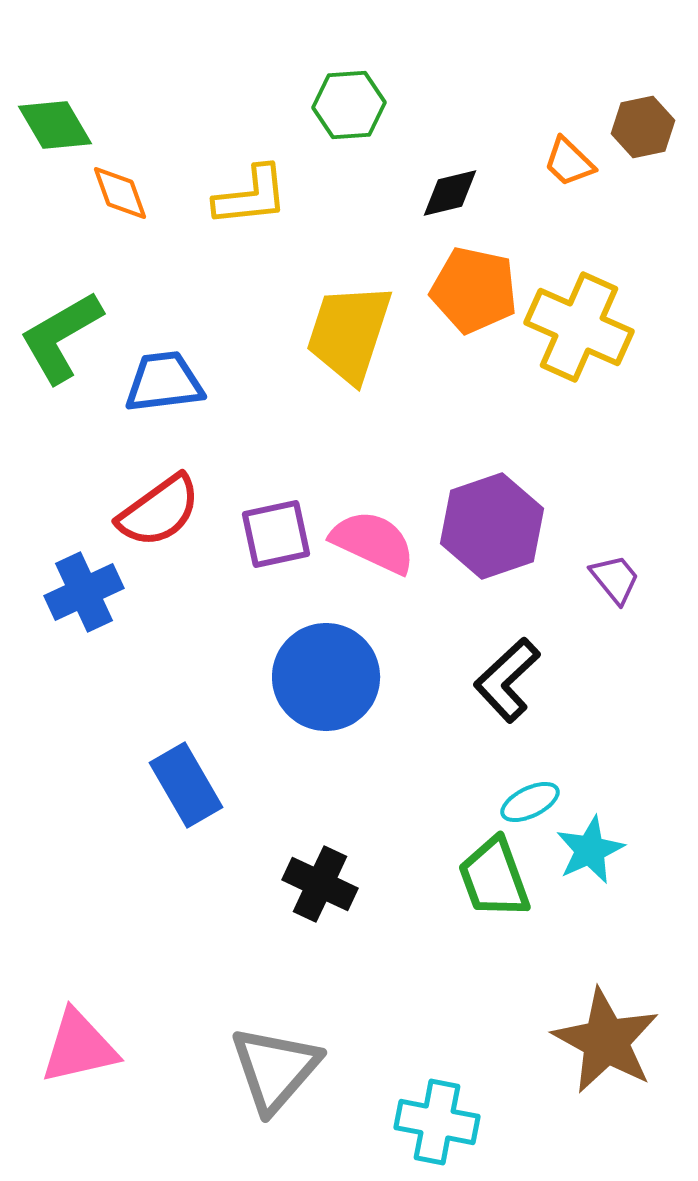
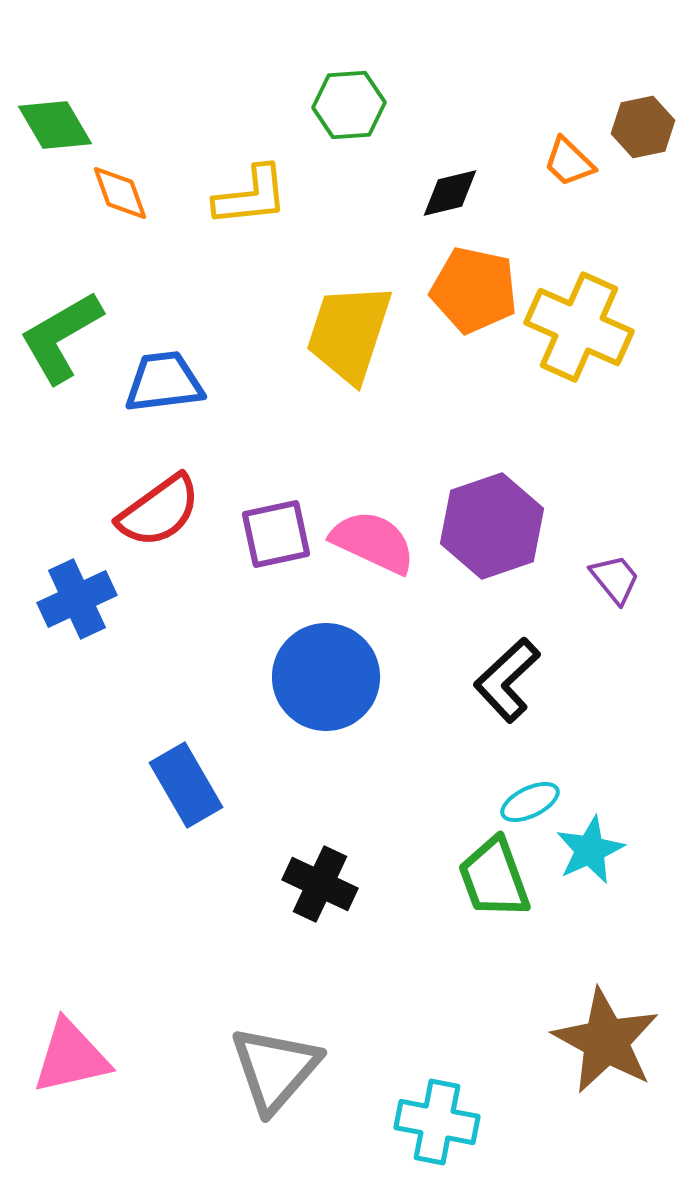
blue cross: moved 7 px left, 7 px down
pink triangle: moved 8 px left, 10 px down
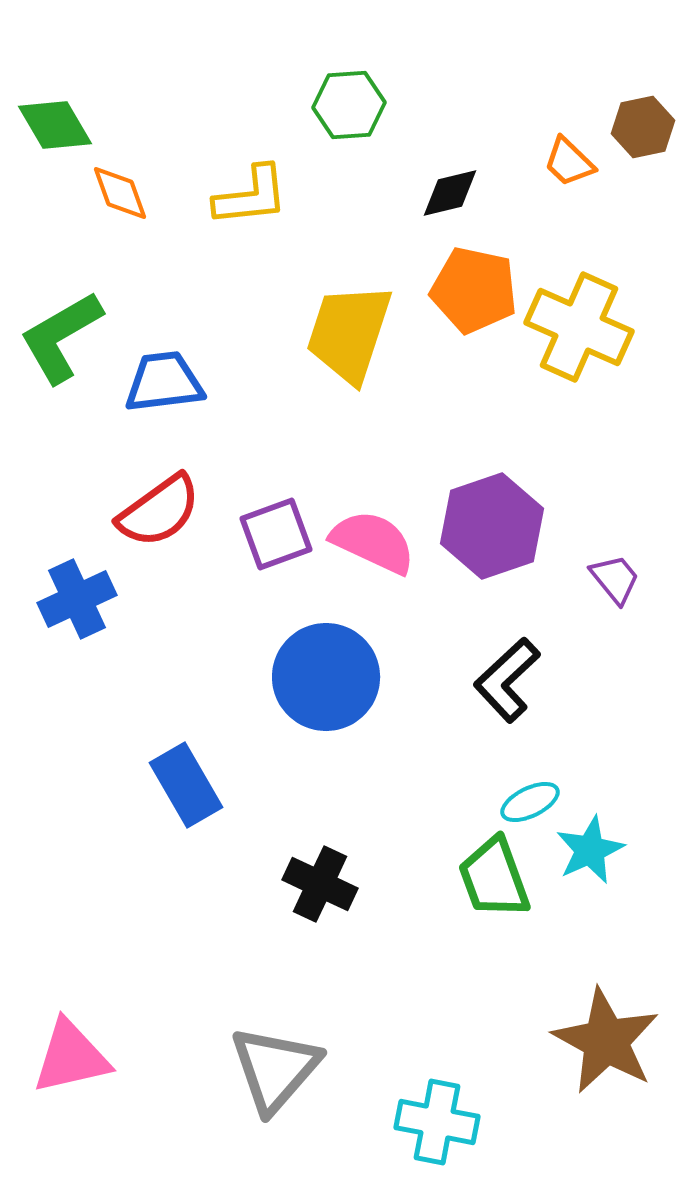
purple square: rotated 8 degrees counterclockwise
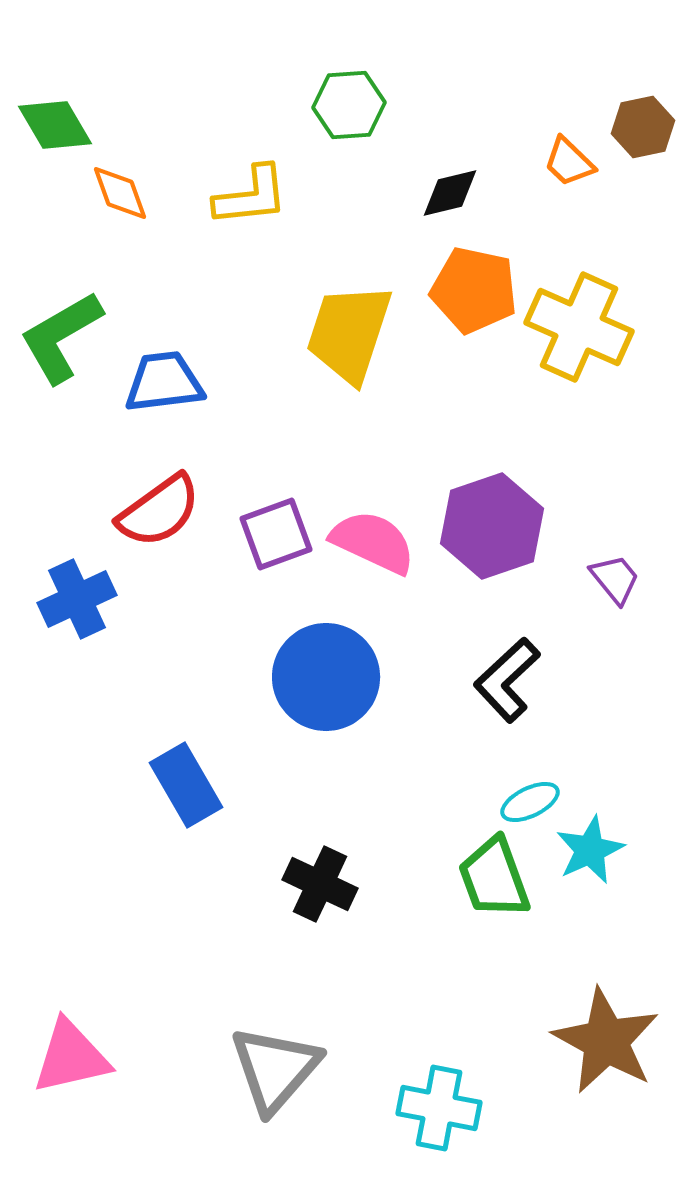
cyan cross: moved 2 px right, 14 px up
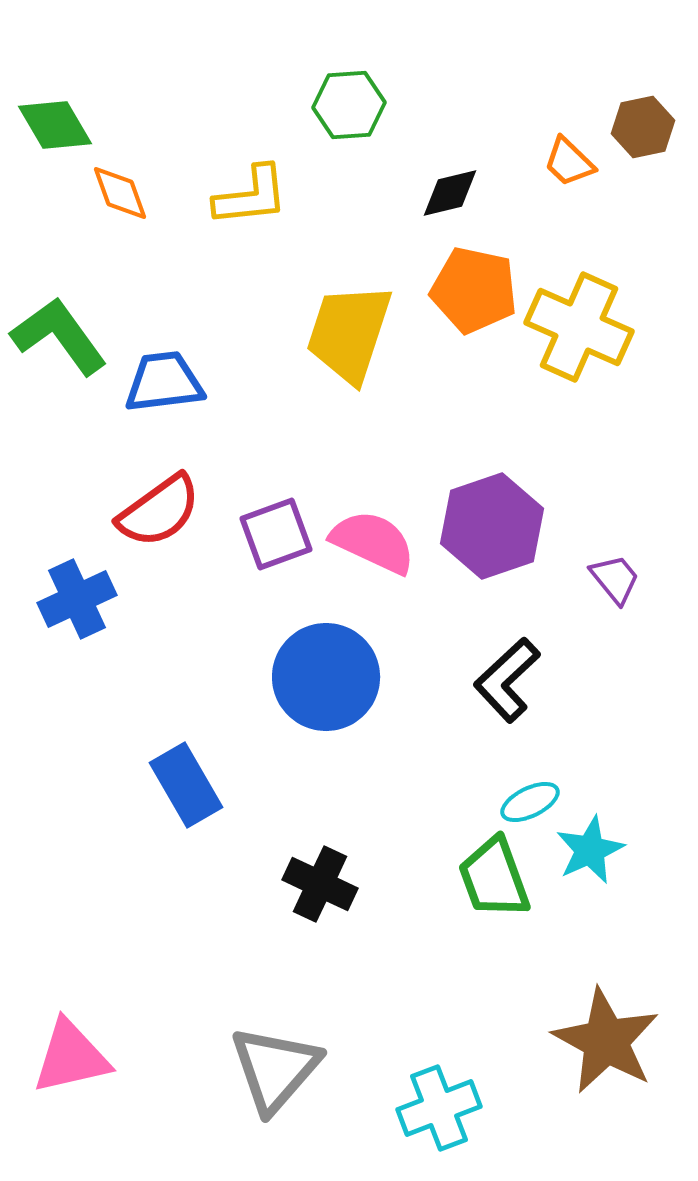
green L-shape: moved 2 px left, 1 px up; rotated 84 degrees clockwise
cyan cross: rotated 32 degrees counterclockwise
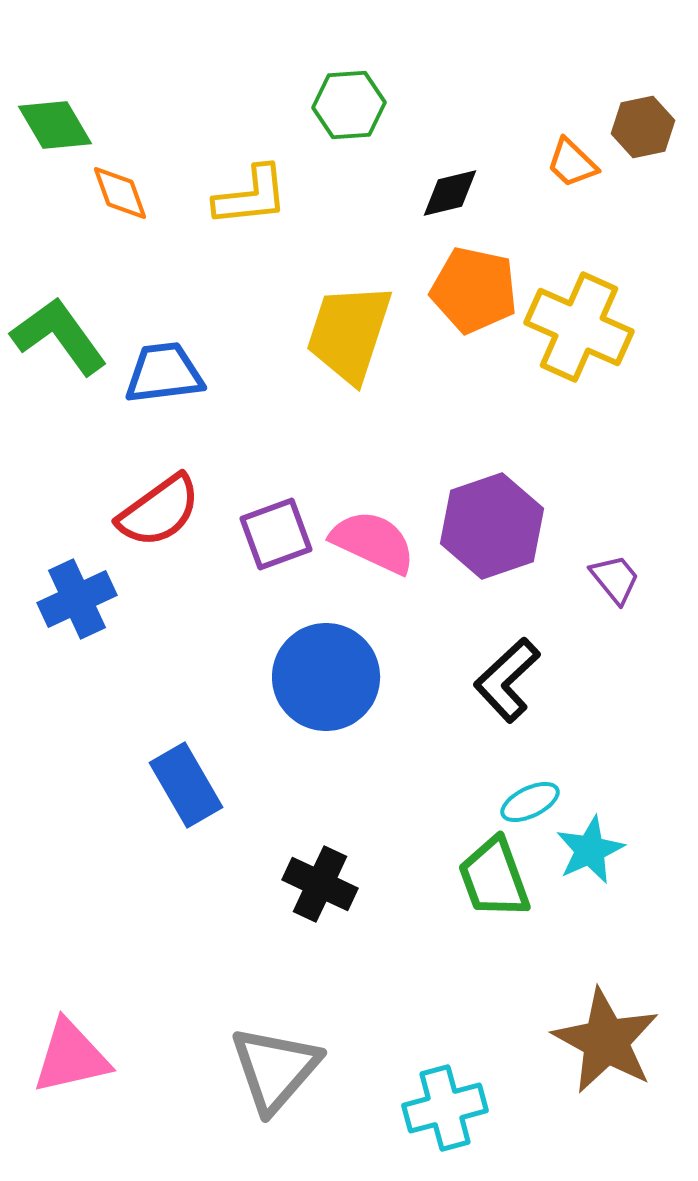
orange trapezoid: moved 3 px right, 1 px down
blue trapezoid: moved 9 px up
cyan cross: moved 6 px right; rotated 6 degrees clockwise
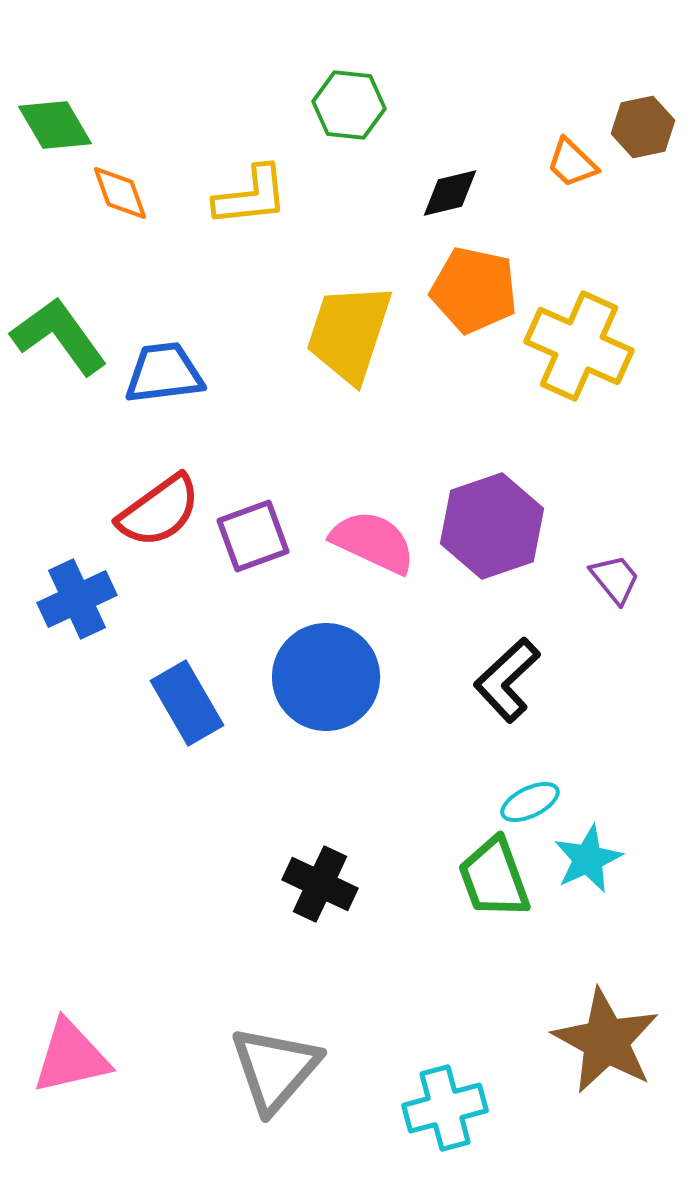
green hexagon: rotated 10 degrees clockwise
yellow cross: moved 19 px down
purple square: moved 23 px left, 2 px down
blue rectangle: moved 1 px right, 82 px up
cyan star: moved 2 px left, 9 px down
